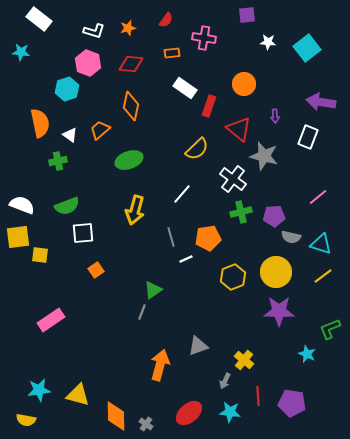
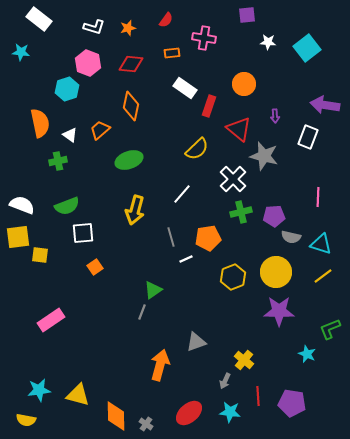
white L-shape at (94, 31): moved 4 px up
purple arrow at (321, 102): moved 4 px right, 3 px down
white cross at (233, 179): rotated 8 degrees clockwise
pink line at (318, 197): rotated 48 degrees counterclockwise
orange square at (96, 270): moved 1 px left, 3 px up
gray triangle at (198, 346): moved 2 px left, 4 px up
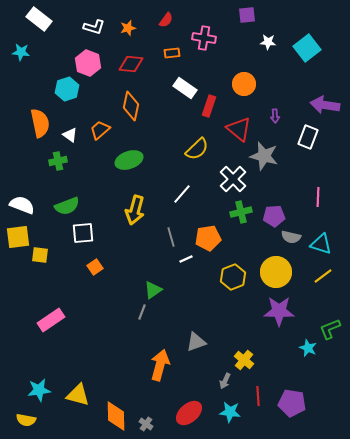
cyan star at (307, 354): moved 1 px right, 6 px up
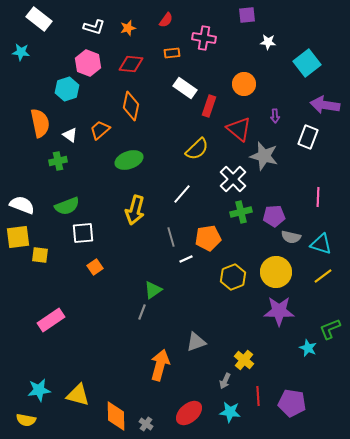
cyan square at (307, 48): moved 15 px down
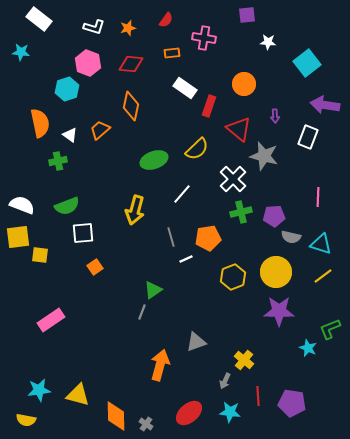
green ellipse at (129, 160): moved 25 px right
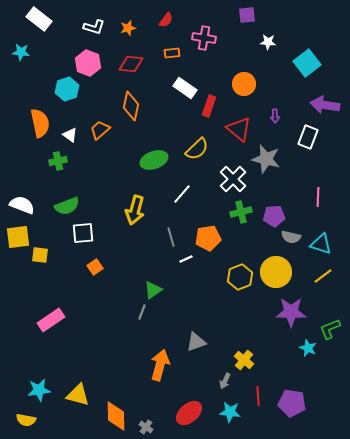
gray star at (264, 156): moved 2 px right, 3 px down
yellow hexagon at (233, 277): moved 7 px right
purple star at (279, 311): moved 12 px right, 1 px down
gray cross at (146, 424): moved 3 px down
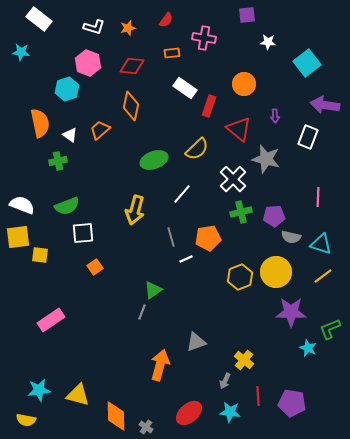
red diamond at (131, 64): moved 1 px right, 2 px down
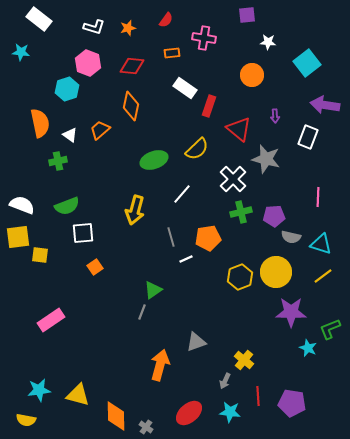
orange circle at (244, 84): moved 8 px right, 9 px up
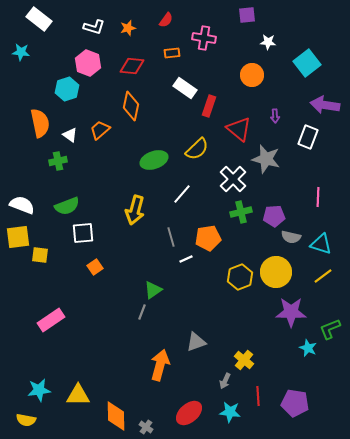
yellow triangle at (78, 395): rotated 15 degrees counterclockwise
purple pentagon at (292, 403): moved 3 px right
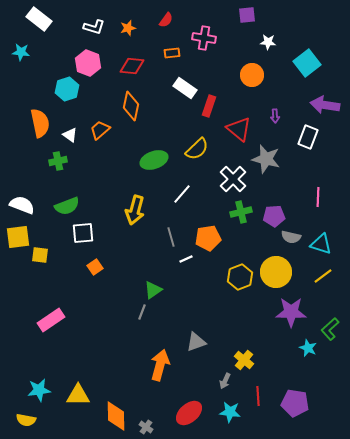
green L-shape at (330, 329): rotated 20 degrees counterclockwise
